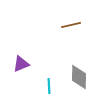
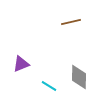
brown line: moved 3 px up
cyan line: rotated 56 degrees counterclockwise
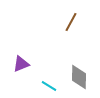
brown line: rotated 48 degrees counterclockwise
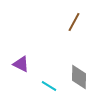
brown line: moved 3 px right
purple triangle: rotated 48 degrees clockwise
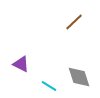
brown line: rotated 18 degrees clockwise
gray diamond: rotated 20 degrees counterclockwise
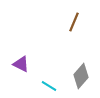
brown line: rotated 24 degrees counterclockwise
gray diamond: moved 2 px right, 1 px up; rotated 60 degrees clockwise
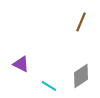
brown line: moved 7 px right
gray diamond: rotated 15 degrees clockwise
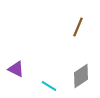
brown line: moved 3 px left, 5 px down
purple triangle: moved 5 px left, 5 px down
